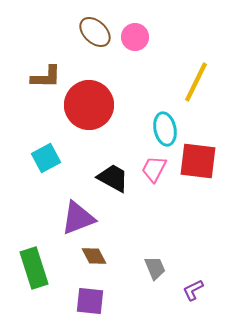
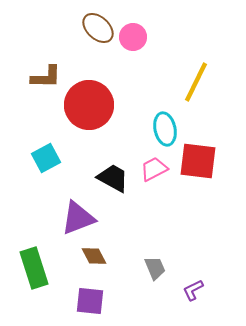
brown ellipse: moved 3 px right, 4 px up
pink circle: moved 2 px left
pink trapezoid: rotated 36 degrees clockwise
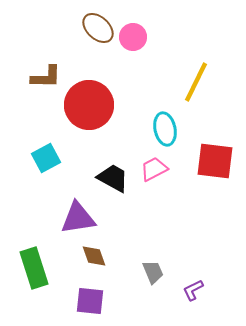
red square: moved 17 px right
purple triangle: rotated 12 degrees clockwise
brown diamond: rotated 8 degrees clockwise
gray trapezoid: moved 2 px left, 4 px down
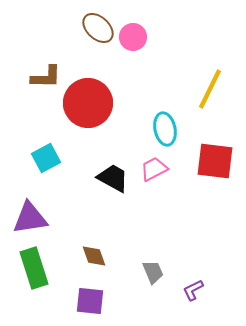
yellow line: moved 14 px right, 7 px down
red circle: moved 1 px left, 2 px up
purple triangle: moved 48 px left
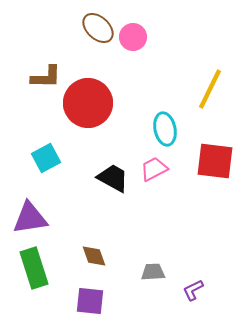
gray trapezoid: rotated 70 degrees counterclockwise
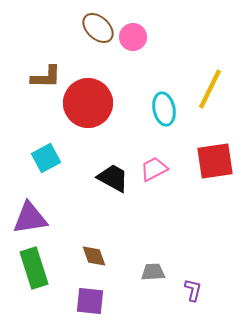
cyan ellipse: moved 1 px left, 20 px up
red square: rotated 15 degrees counterclockwise
purple L-shape: rotated 130 degrees clockwise
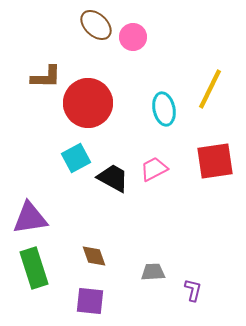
brown ellipse: moved 2 px left, 3 px up
cyan square: moved 30 px right
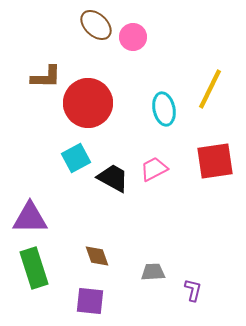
purple triangle: rotated 9 degrees clockwise
brown diamond: moved 3 px right
